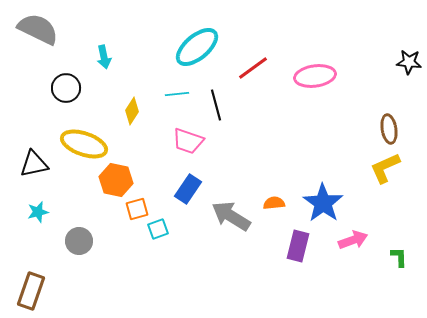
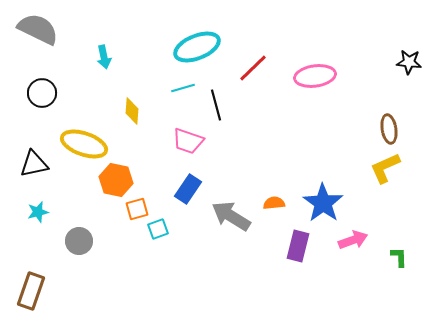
cyan ellipse: rotated 18 degrees clockwise
red line: rotated 8 degrees counterclockwise
black circle: moved 24 px left, 5 px down
cyan line: moved 6 px right, 6 px up; rotated 10 degrees counterclockwise
yellow diamond: rotated 28 degrees counterclockwise
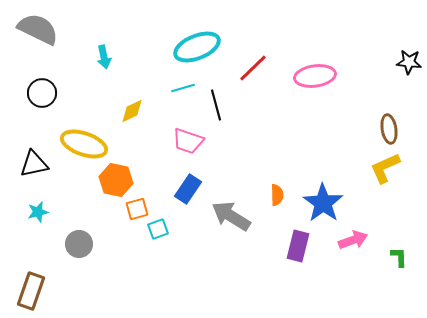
yellow diamond: rotated 60 degrees clockwise
orange semicircle: moved 3 px right, 8 px up; rotated 95 degrees clockwise
gray circle: moved 3 px down
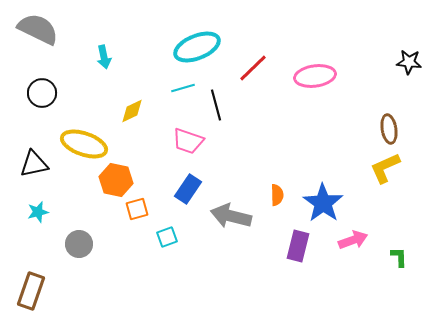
gray arrow: rotated 18 degrees counterclockwise
cyan square: moved 9 px right, 8 px down
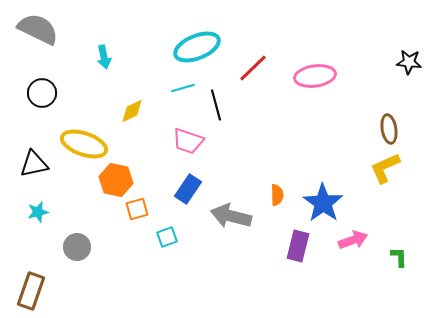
gray circle: moved 2 px left, 3 px down
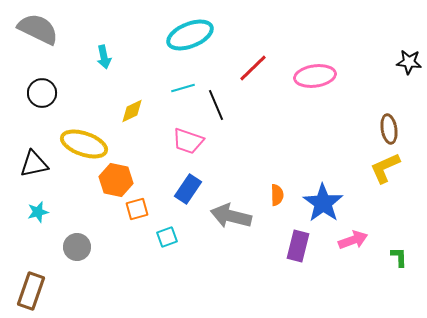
cyan ellipse: moved 7 px left, 12 px up
black line: rotated 8 degrees counterclockwise
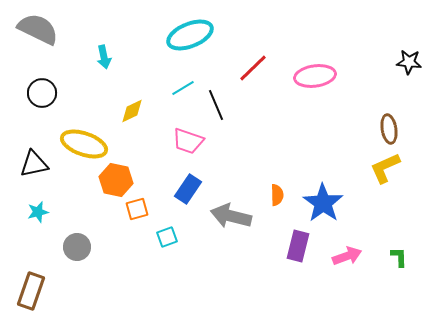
cyan line: rotated 15 degrees counterclockwise
pink arrow: moved 6 px left, 16 px down
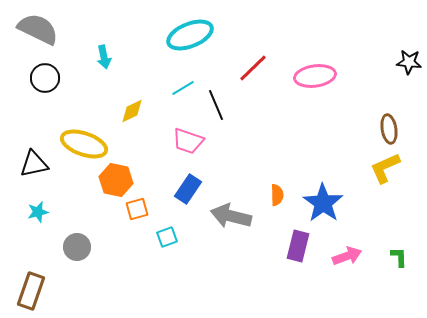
black circle: moved 3 px right, 15 px up
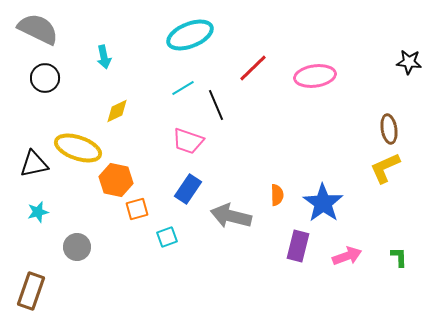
yellow diamond: moved 15 px left
yellow ellipse: moved 6 px left, 4 px down
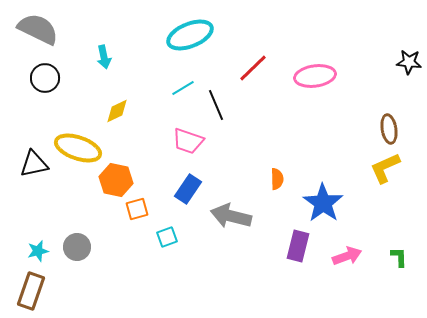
orange semicircle: moved 16 px up
cyan star: moved 39 px down
